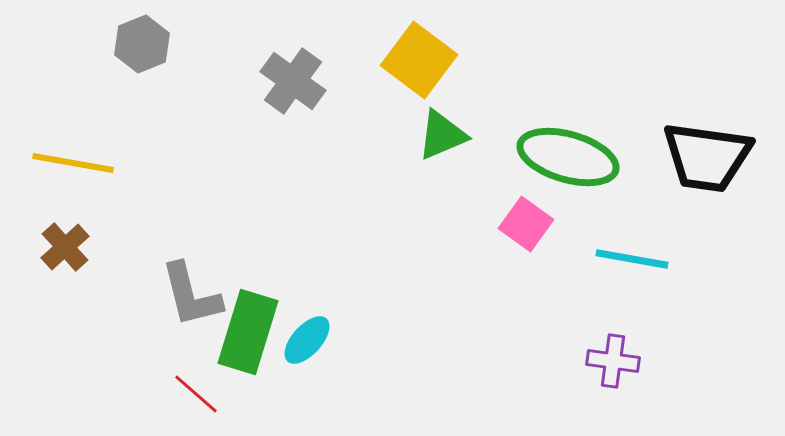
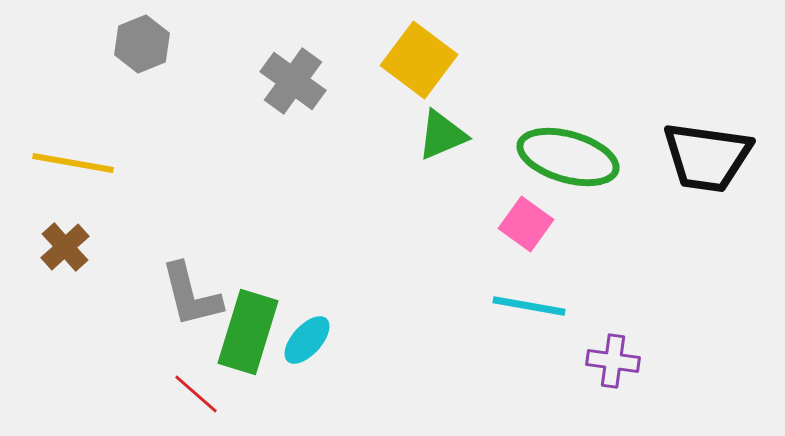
cyan line: moved 103 px left, 47 px down
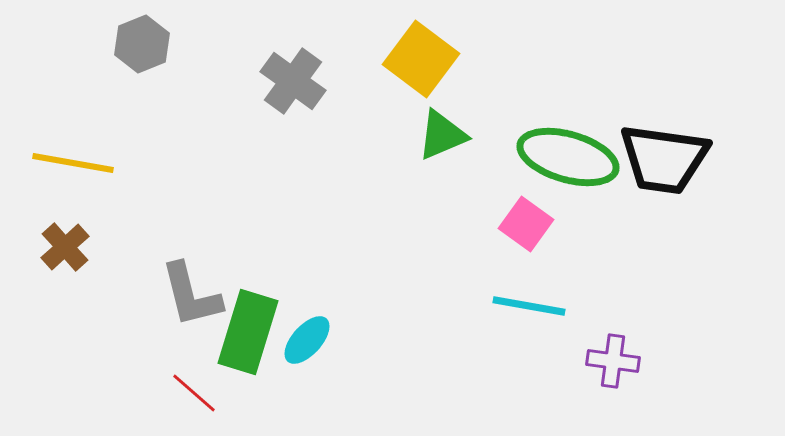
yellow square: moved 2 px right, 1 px up
black trapezoid: moved 43 px left, 2 px down
red line: moved 2 px left, 1 px up
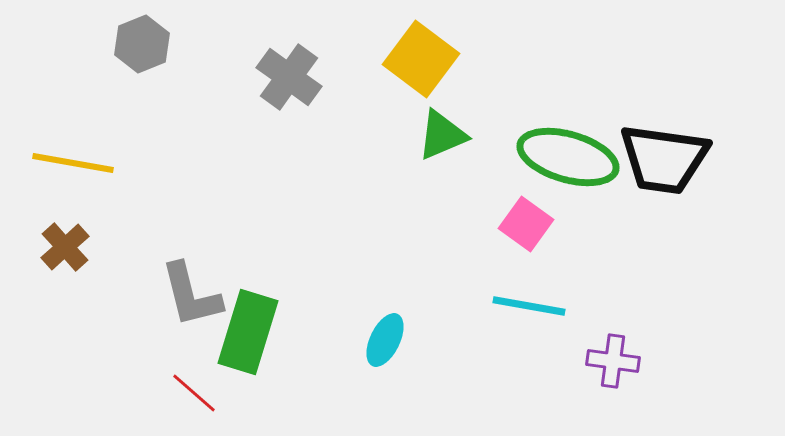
gray cross: moved 4 px left, 4 px up
cyan ellipse: moved 78 px right; rotated 16 degrees counterclockwise
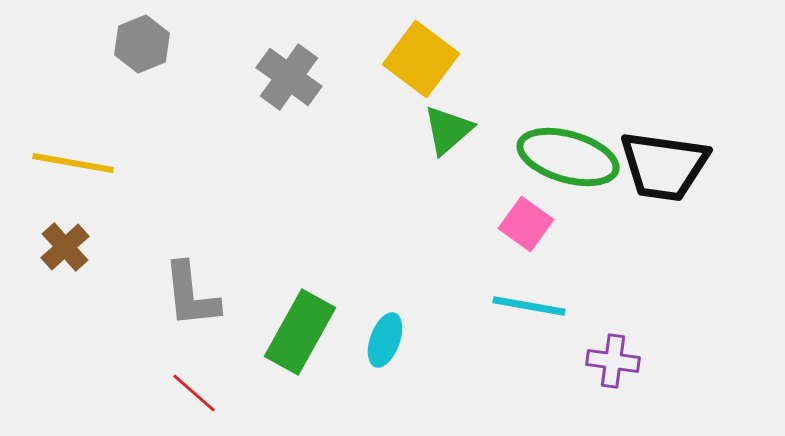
green triangle: moved 6 px right, 5 px up; rotated 18 degrees counterclockwise
black trapezoid: moved 7 px down
gray L-shape: rotated 8 degrees clockwise
green rectangle: moved 52 px right; rotated 12 degrees clockwise
cyan ellipse: rotated 6 degrees counterclockwise
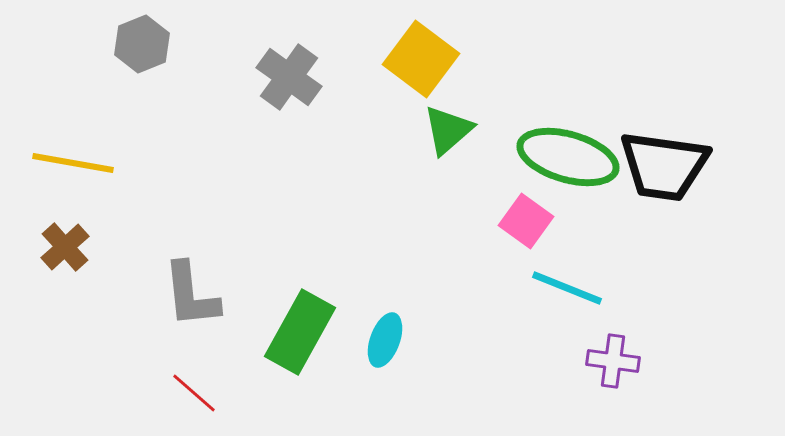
pink square: moved 3 px up
cyan line: moved 38 px right, 18 px up; rotated 12 degrees clockwise
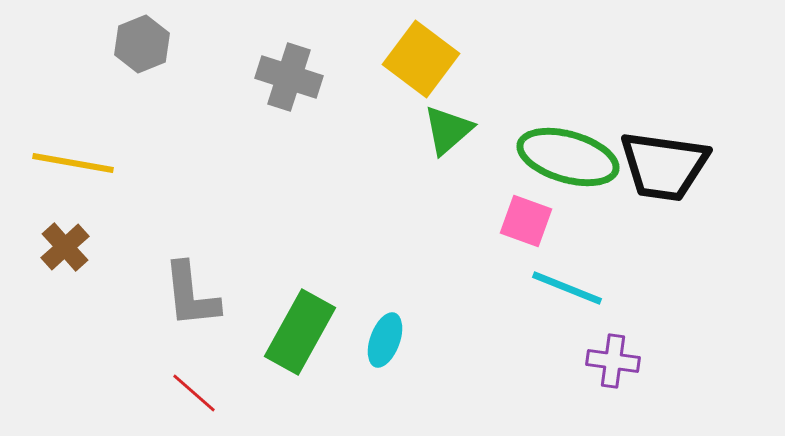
gray cross: rotated 18 degrees counterclockwise
pink square: rotated 16 degrees counterclockwise
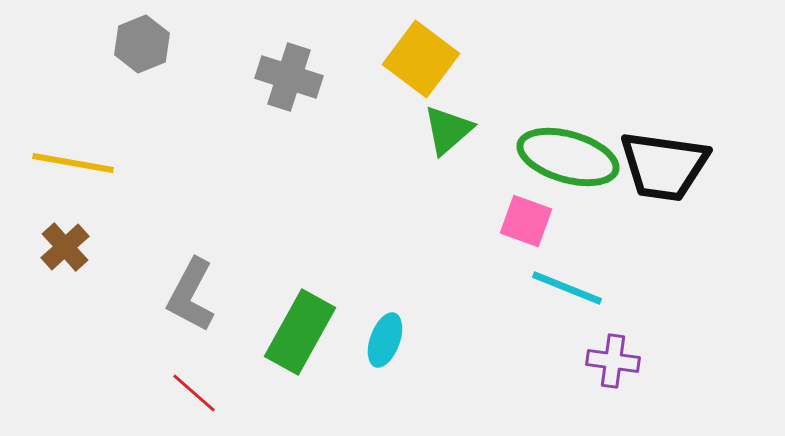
gray L-shape: rotated 34 degrees clockwise
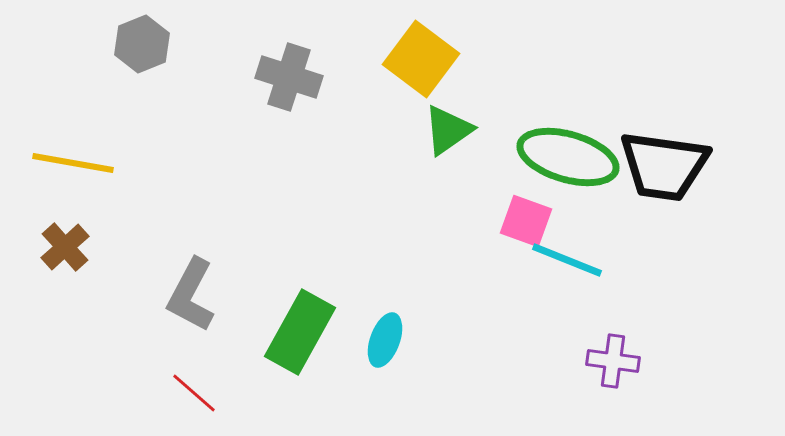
green triangle: rotated 6 degrees clockwise
cyan line: moved 28 px up
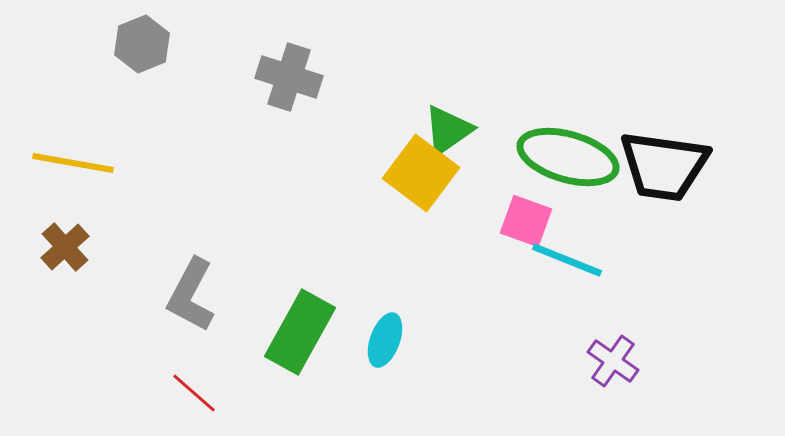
yellow square: moved 114 px down
purple cross: rotated 27 degrees clockwise
